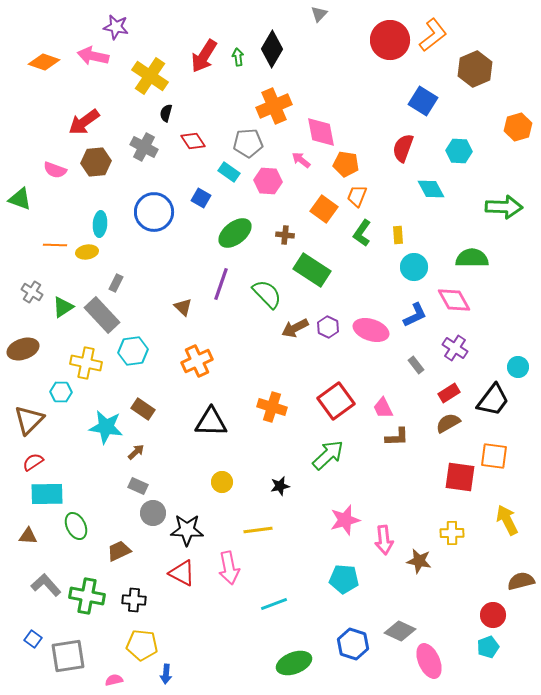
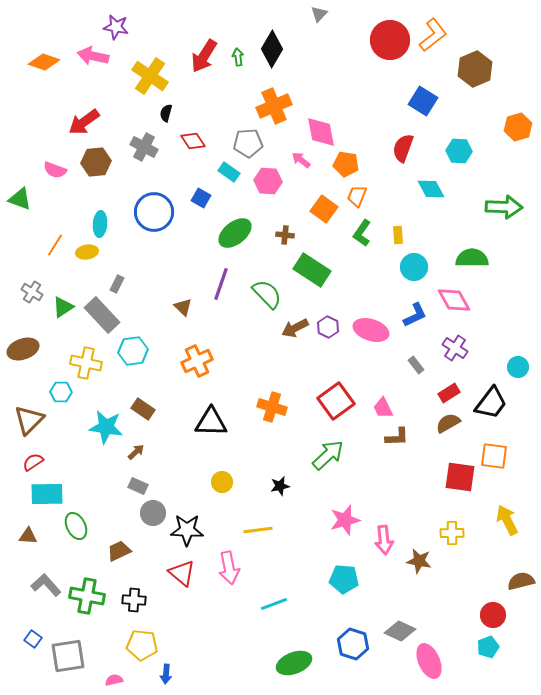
orange line at (55, 245): rotated 60 degrees counterclockwise
gray rectangle at (116, 283): moved 1 px right, 1 px down
black trapezoid at (493, 400): moved 2 px left, 3 px down
red triangle at (182, 573): rotated 12 degrees clockwise
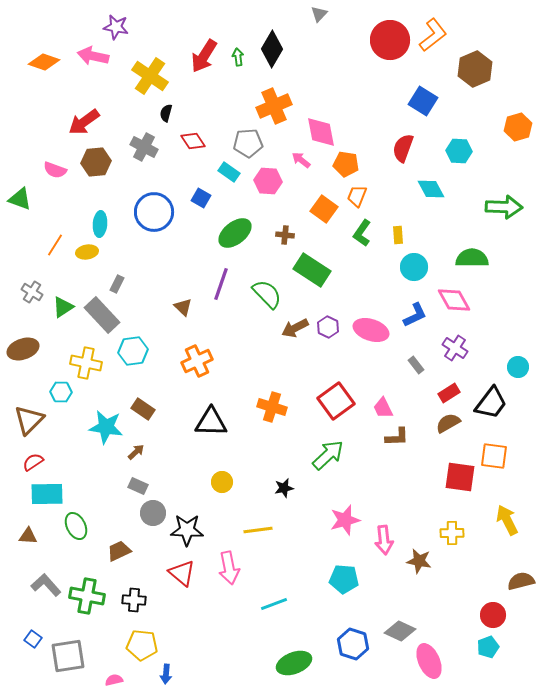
black star at (280, 486): moved 4 px right, 2 px down
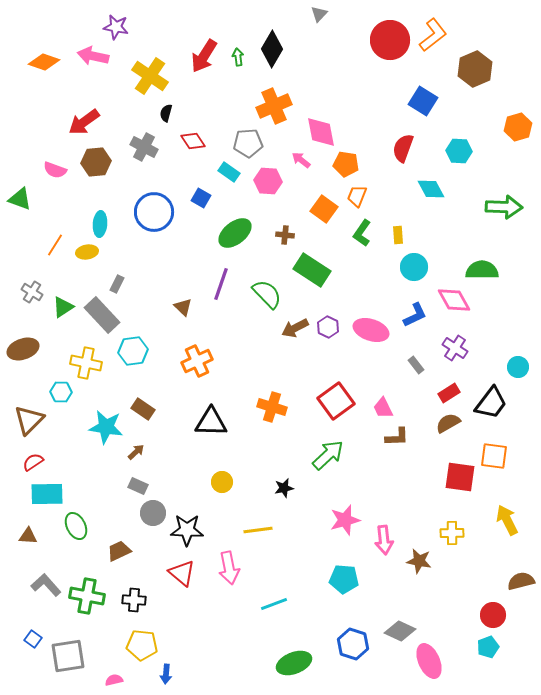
green semicircle at (472, 258): moved 10 px right, 12 px down
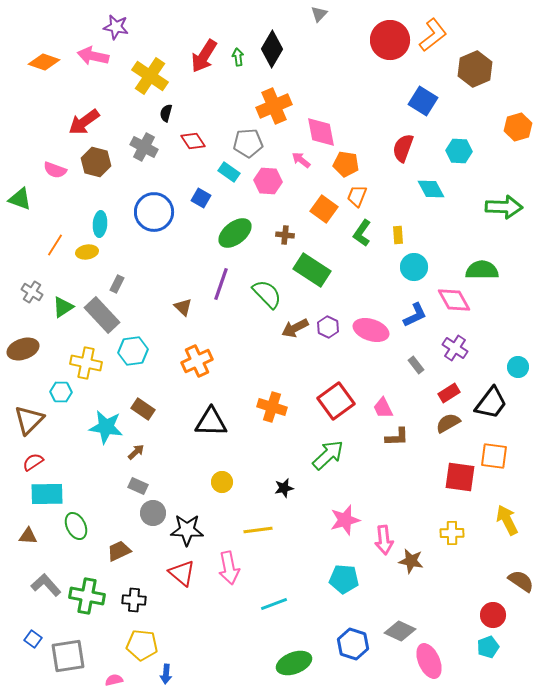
brown hexagon at (96, 162): rotated 20 degrees clockwise
brown star at (419, 561): moved 8 px left
brown semicircle at (521, 581): rotated 48 degrees clockwise
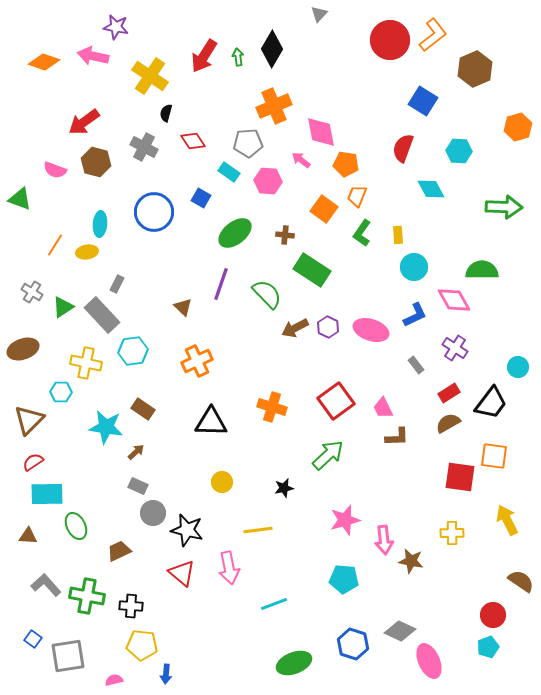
black star at (187, 530): rotated 12 degrees clockwise
black cross at (134, 600): moved 3 px left, 6 px down
